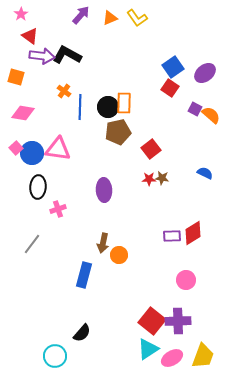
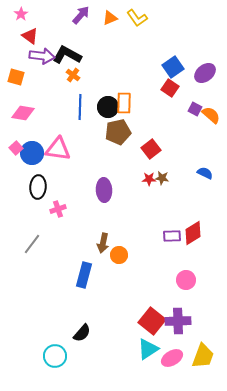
orange cross at (64, 91): moved 9 px right, 16 px up
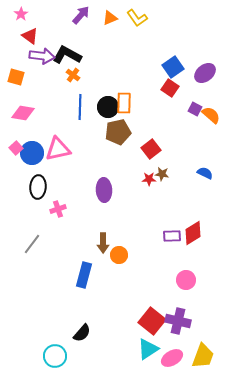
pink triangle at (58, 149): rotated 20 degrees counterclockwise
brown star at (162, 178): moved 4 px up
brown arrow at (103, 243): rotated 12 degrees counterclockwise
purple cross at (178, 321): rotated 15 degrees clockwise
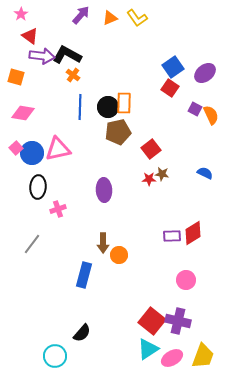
orange semicircle at (211, 115): rotated 24 degrees clockwise
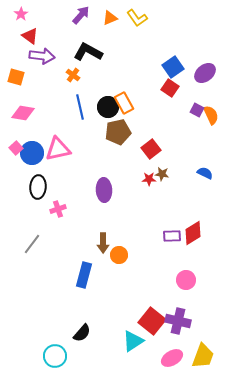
black L-shape at (67, 55): moved 21 px right, 3 px up
orange rectangle at (124, 103): rotated 30 degrees counterclockwise
blue line at (80, 107): rotated 15 degrees counterclockwise
purple square at (195, 109): moved 2 px right, 1 px down
cyan triangle at (148, 349): moved 15 px left, 8 px up
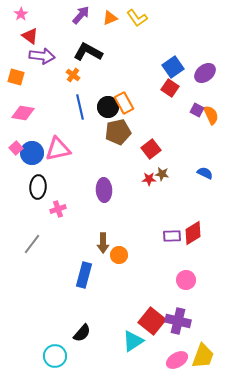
pink ellipse at (172, 358): moved 5 px right, 2 px down
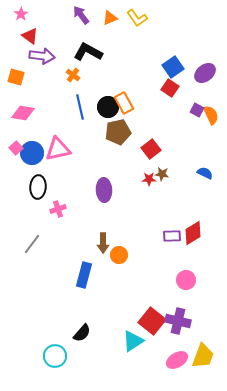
purple arrow at (81, 15): rotated 78 degrees counterclockwise
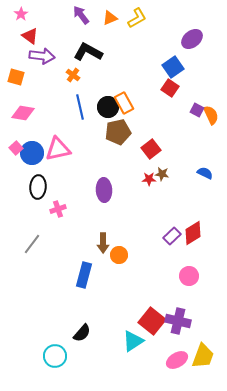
yellow L-shape at (137, 18): rotated 85 degrees counterclockwise
purple ellipse at (205, 73): moved 13 px left, 34 px up
purple rectangle at (172, 236): rotated 42 degrees counterclockwise
pink circle at (186, 280): moved 3 px right, 4 px up
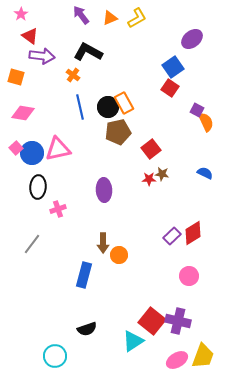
orange semicircle at (211, 115): moved 5 px left, 7 px down
black semicircle at (82, 333): moved 5 px right, 4 px up; rotated 30 degrees clockwise
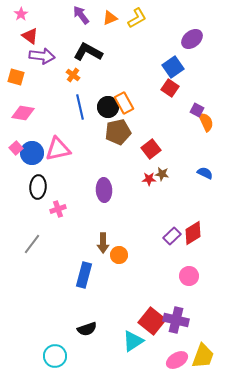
purple cross at (178, 321): moved 2 px left, 1 px up
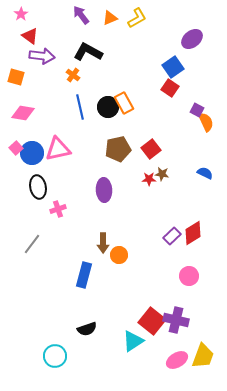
brown pentagon at (118, 132): moved 17 px down
black ellipse at (38, 187): rotated 15 degrees counterclockwise
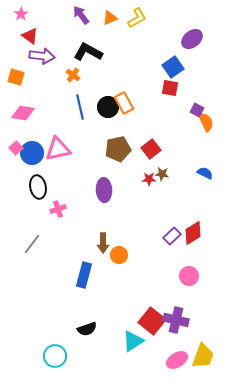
red square at (170, 88): rotated 24 degrees counterclockwise
